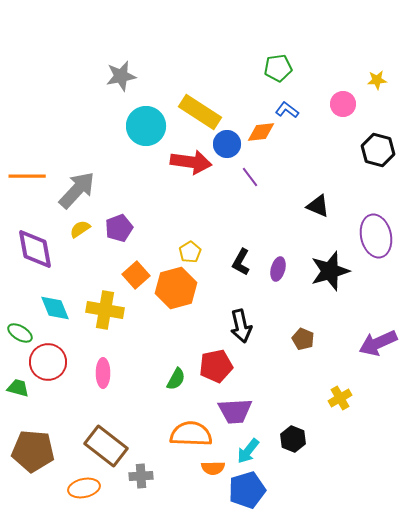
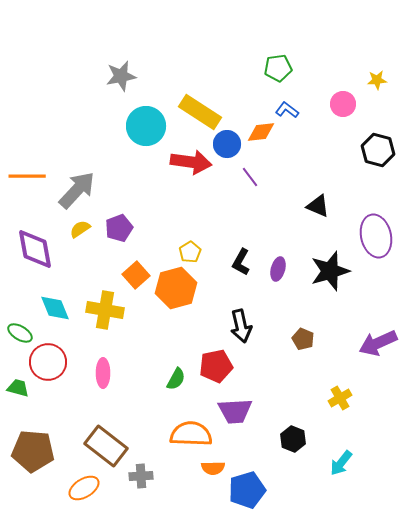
cyan arrow at (248, 451): moved 93 px right, 12 px down
orange ellipse at (84, 488): rotated 20 degrees counterclockwise
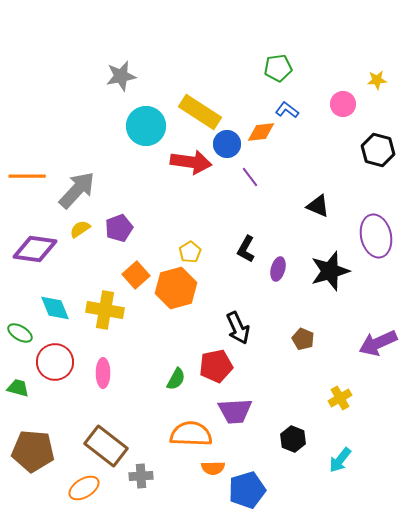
purple diamond at (35, 249): rotated 72 degrees counterclockwise
black L-shape at (241, 262): moved 5 px right, 13 px up
black arrow at (241, 326): moved 3 px left, 2 px down; rotated 12 degrees counterclockwise
red circle at (48, 362): moved 7 px right
cyan arrow at (341, 463): moved 1 px left, 3 px up
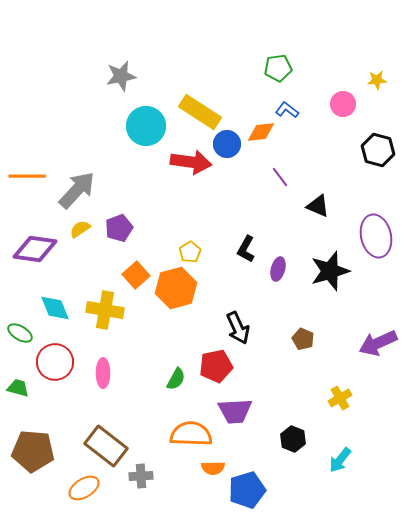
purple line at (250, 177): moved 30 px right
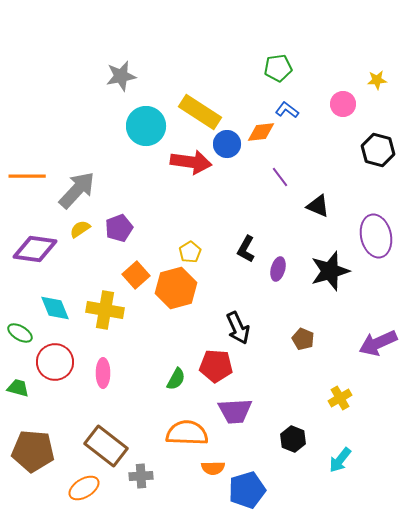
red pentagon at (216, 366): rotated 16 degrees clockwise
orange semicircle at (191, 434): moved 4 px left, 1 px up
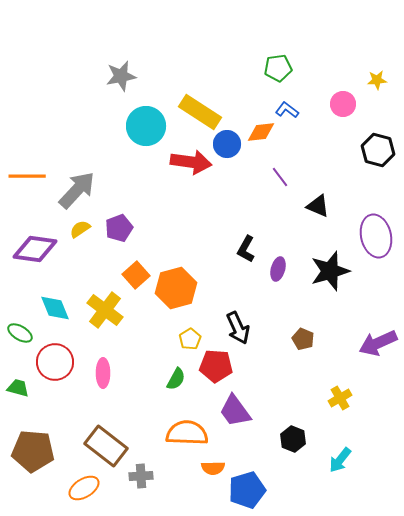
yellow pentagon at (190, 252): moved 87 px down
yellow cross at (105, 310): rotated 27 degrees clockwise
purple trapezoid at (235, 411): rotated 57 degrees clockwise
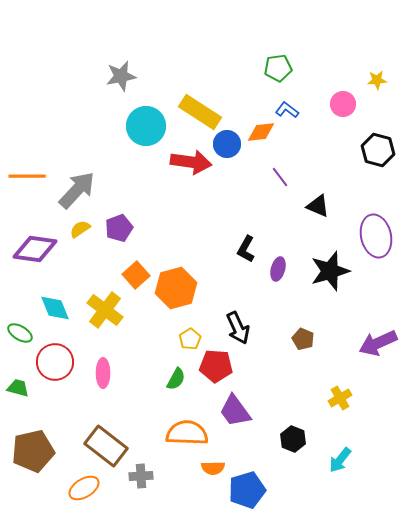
brown pentagon at (33, 451): rotated 18 degrees counterclockwise
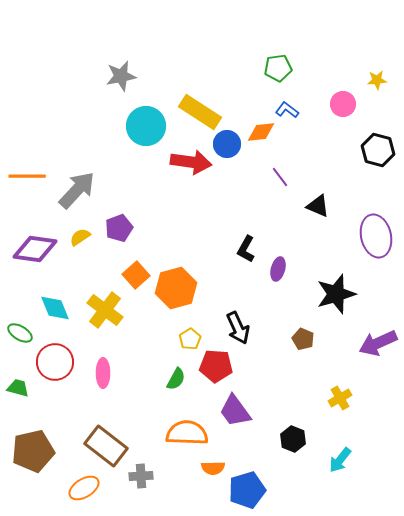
yellow semicircle at (80, 229): moved 8 px down
black star at (330, 271): moved 6 px right, 23 px down
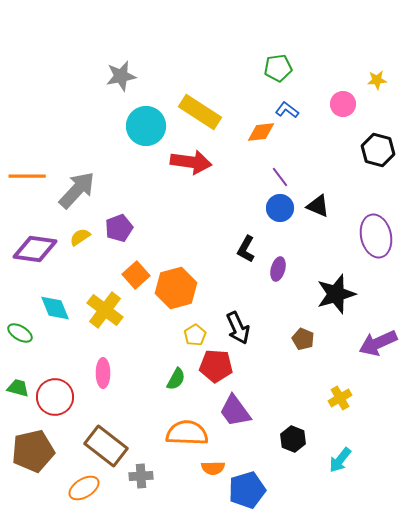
blue circle at (227, 144): moved 53 px right, 64 px down
yellow pentagon at (190, 339): moved 5 px right, 4 px up
red circle at (55, 362): moved 35 px down
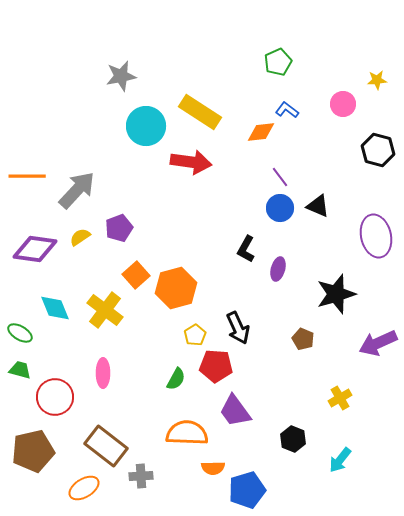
green pentagon at (278, 68): moved 6 px up; rotated 16 degrees counterclockwise
green trapezoid at (18, 388): moved 2 px right, 18 px up
